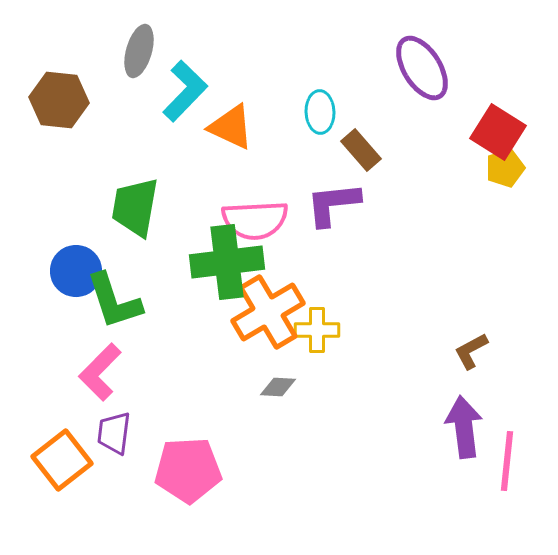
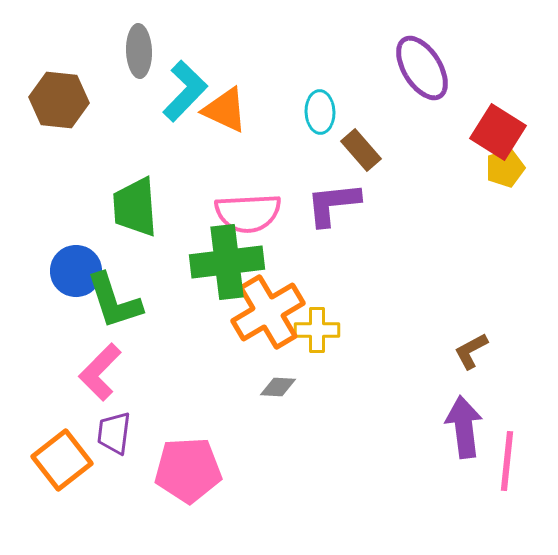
gray ellipse: rotated 18 degrees counterclockwise
orange triangle: moved 6 px left, 17 px up
green trapezoid: rotated 14 degrees counterclockwise
pink semicircle: moved 7 px left, 7 px up
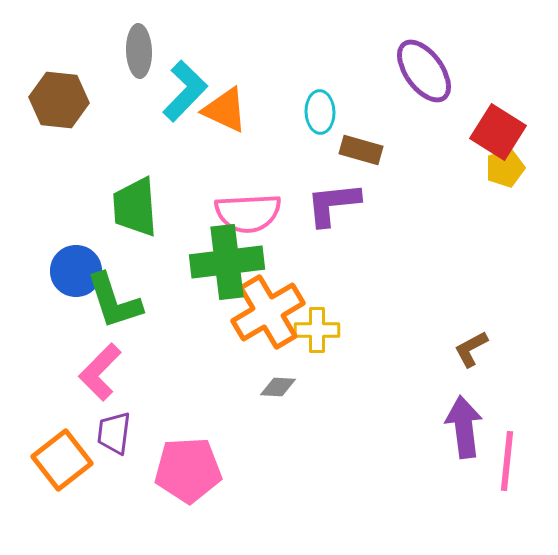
purple ellipse: moved 2 px right, 3 px down; rotated 4 degrees counterclockwise
brown rectangle: rotated 33 degrees counterclockwise
brown L-shape: moved 2 px up
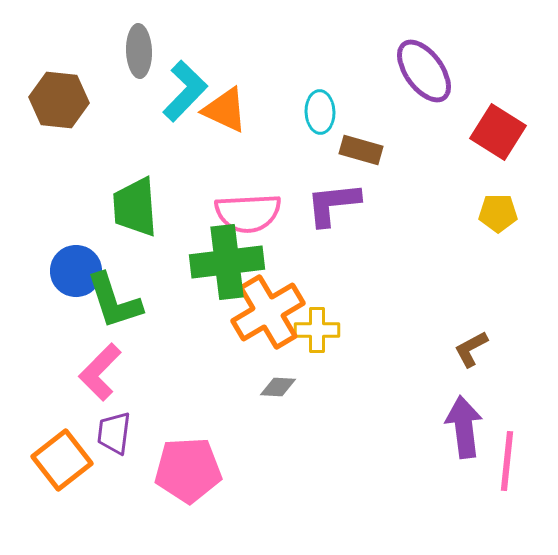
yellow pentagon: moved 7 px left, 45 px down; rotated 18 degrees clockwise
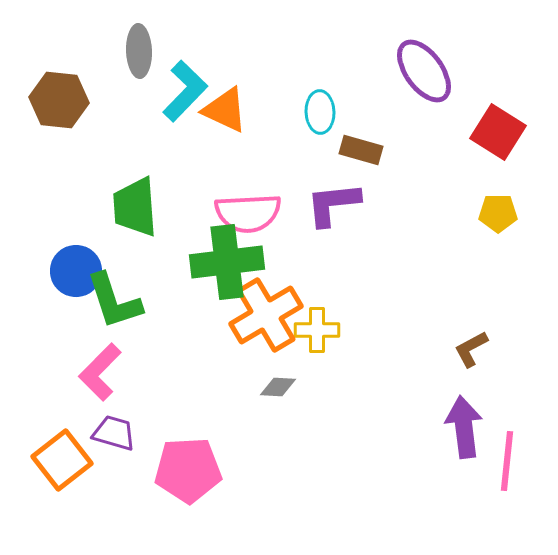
orange cross: moved 2 px left, 3 px down
purple trapezoid: rotated 99 degrees clockwise
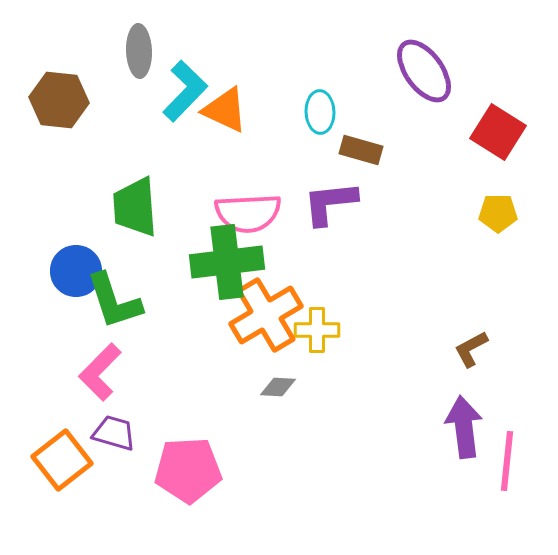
purple L-shape: moved 3 px left, 1 px up
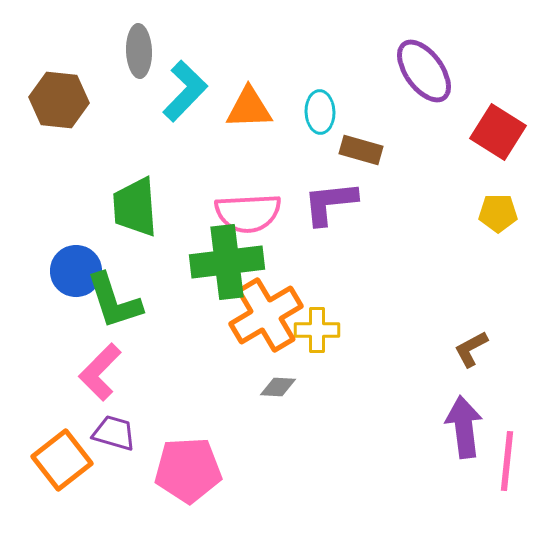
orange triangle: moved 24 px right, 2 px up; rotated 27 degrees counterclockwise
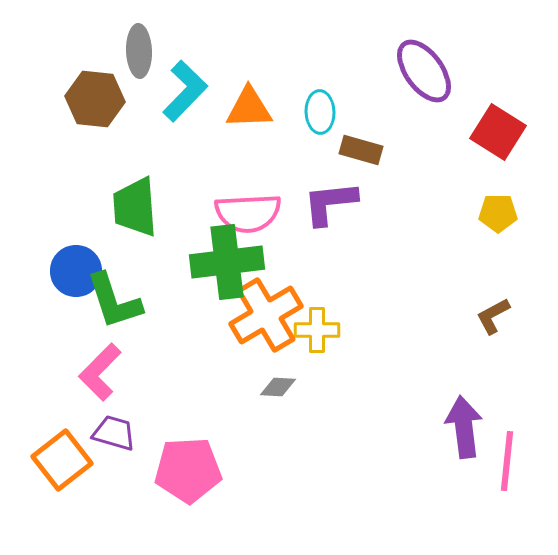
brown hexagon: moved 36 px right, 1 px up
brown L-shape: moved 22 px right, 33 px up
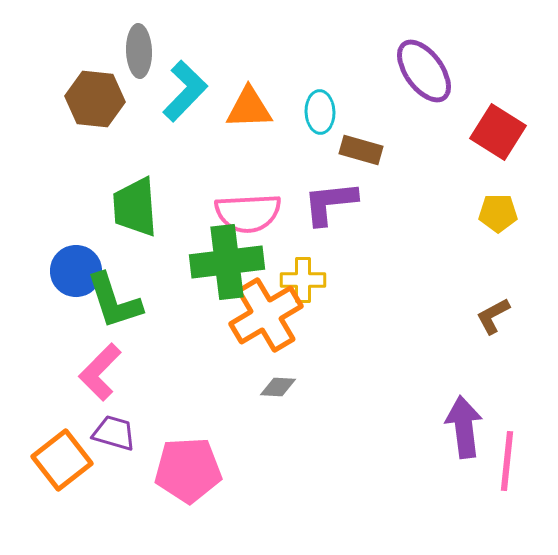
yellow cross: moved 14 px left, 50 px up
